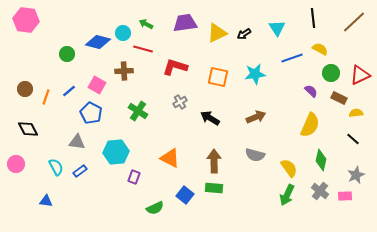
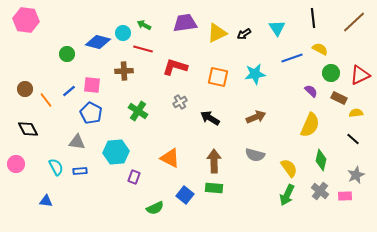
green arrow at (146, 24): moved 2 px left, 1 px down
pink square at (97, 85): moved 5 px left; rotated 24 degrees counterclockwise
orange line at (46, 97): moved 3 px down; rotated 56 degrees counterclockwise
blue rectangle at (80, 171): rotated 32 degrees clockwise
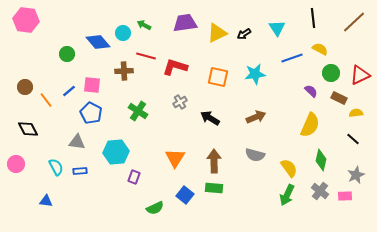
blue diamond at (98, 42): rotated 35 degrees clockwise
red line at (143, 49): moved 3 px right, 7 px down
brown circle at (25, 89): moved 2 px up
orange triangle at (170, 158): moved 5 px right; rotated 35 degrees clockwise
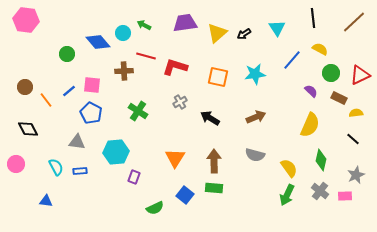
yellow triangle at (217, 33): rotated 15 degrees counterclockwise
blue line at (292, 58): moved 2 px down; rotated 30 degrees counterclockwise
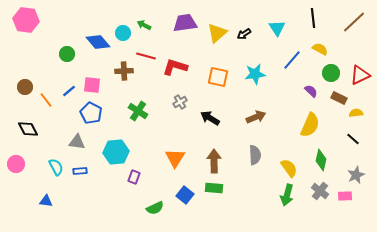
gray semicircle at (255, 155): rotated 108 degrees counterclockwise
green arrow at (287, 195): rotated 10 degrees counterclockwise
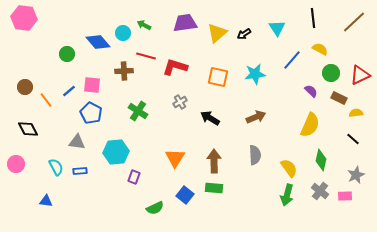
pink hexagon at (26, 20): moved 2 px left, 2 px up
